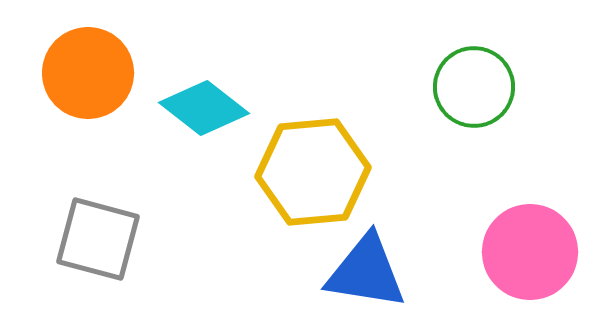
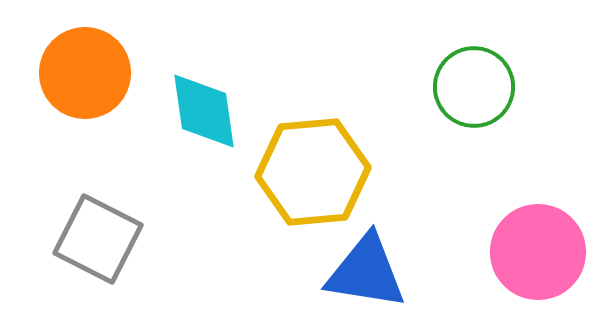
orange circle: moved 3 px left
cyan diamond: moved 3 px down; rotated 44 degrees clockwise
gray square: rotated 12 degrees clockwise
pink circle: moved 8 px right
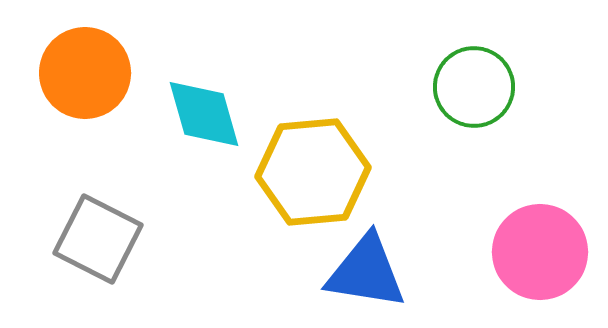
cyan diamond: moved 3 px down; rotated 8 degrees counterclockwise
pink circle: moved 2 px right
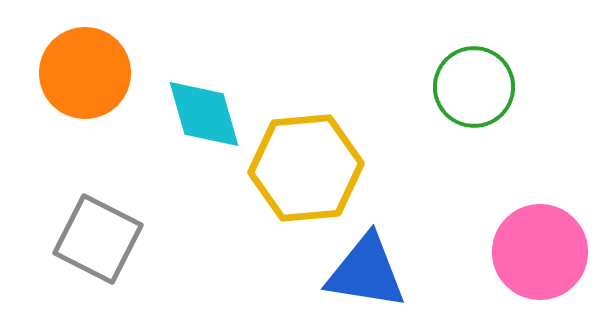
yellow hexagon: moved 7 px left, 4 px up
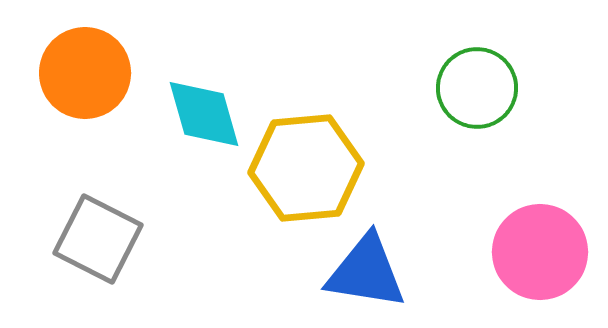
green circle: moved 3 px right, 1 px down
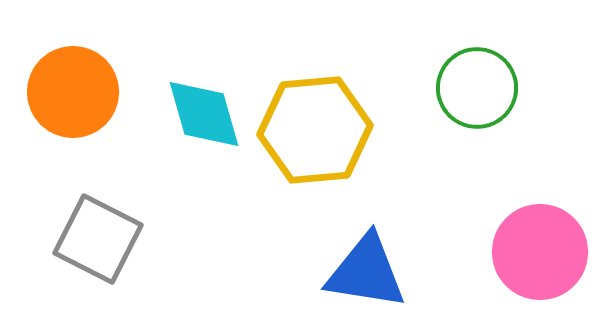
orange circle: moved 12 px left, 19 px down
yellow hexagon: moved 9 px right, 38 px up
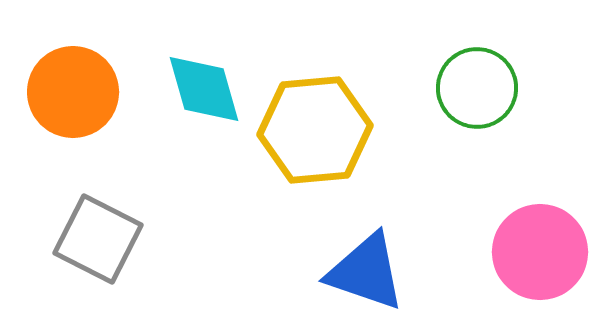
cyan diamond: moved 25 px up
blue triangle: rotated 10 degrees clockwise
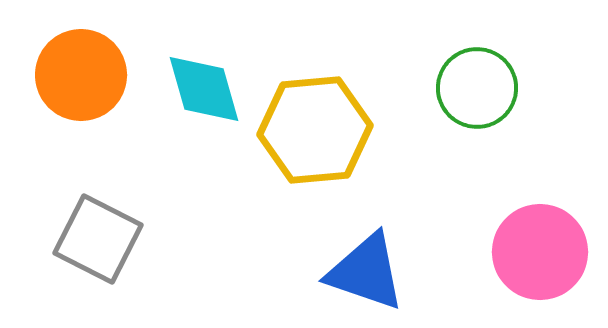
orange circle: moved 8 px right, 17 px up
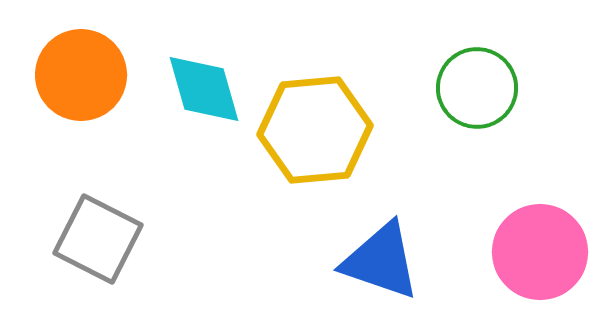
blue triangle: moved 15 px right, 11 px up
